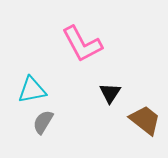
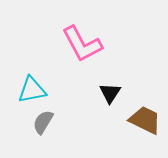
brown trapezoid: rotated 12 degrees counterclockwise
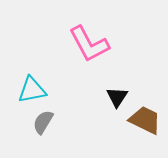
pink L-shape: moved 7 px right
black triangle: moved 7 px right, 4 px down
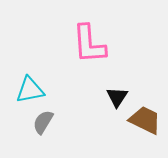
pink L-shape: rotated 24 degrees clockwise
cyan triangle: moved 2 px left
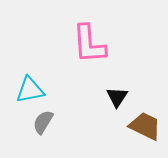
brown trapezoid: moved 6 px down
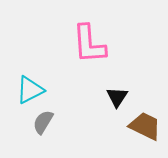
cyan triangle: rotated 16 degrees counterclockwise
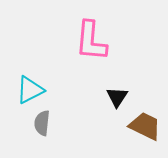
pink L-shape: moved 2 px right, 3 px up; rotated 9 degrees clockwise
gray semicircle: moved 1 px left, 1 px down; rotated 25 degrees counterclockwise
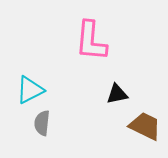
black triangle: moved 3 px up; rotated 45 degrees clockwise
